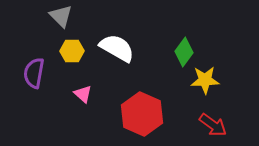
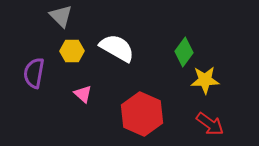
red arrow: moved 3 px left, 1 px up
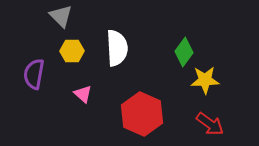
white semicircle: rotated 57 degrees clockwise
purple semicircle: moved 1 px down
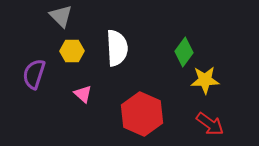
purple semicircle: rotated 8 degrees clockwise
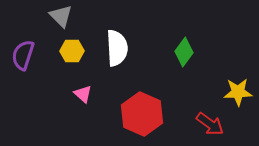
purple semicircle: moved 11 px left, 19 px up
yellow star: moved 33 px right, 12 px down
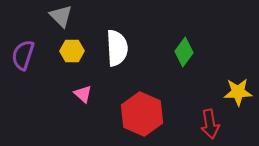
red arrow: rotated 44 degrees clockwise
